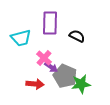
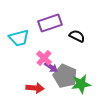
purple rectangle: rotated 70 degrees clockwise
cyan trapezoid: moved 2 px left
red arrow: moved 4 px down
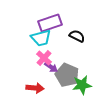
cyan trapezoid: moved 22 px right
gray pentagon: moved 2 px right, 1 px up
green star: moved 1 px right, 1 px down
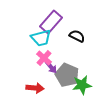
purple rectangle: moved 1 px right, 1 px up; rotated 30 degrees counterclockwise
purple arrow: rotated 16 degrees clockwise
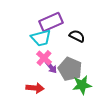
purple rectangle: rotated 25 degrees clockwise
gray pentagon: moved 3 px right, 6 px up
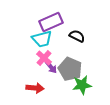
cyan trapezoid: moved 1 px right, 1 px down
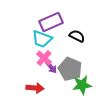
cyan trapezoid: rotated 35 degrees clockwise
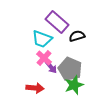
purple rectangle: moved 6 px right; rotated 65 degrees clockwise
black semicircle: rotated 42 degrees counterclockwise
green star: moved 8 px left; rotated 12 degrees counterclockwise
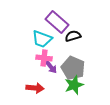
black semicircle: moved 4 px left
pink cross: rotated 35 degrees counterclockwise
gray pentagon: moved 3 px right, 1 px up
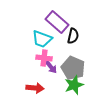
black semicircle: rotated 119 degrees clockwise
